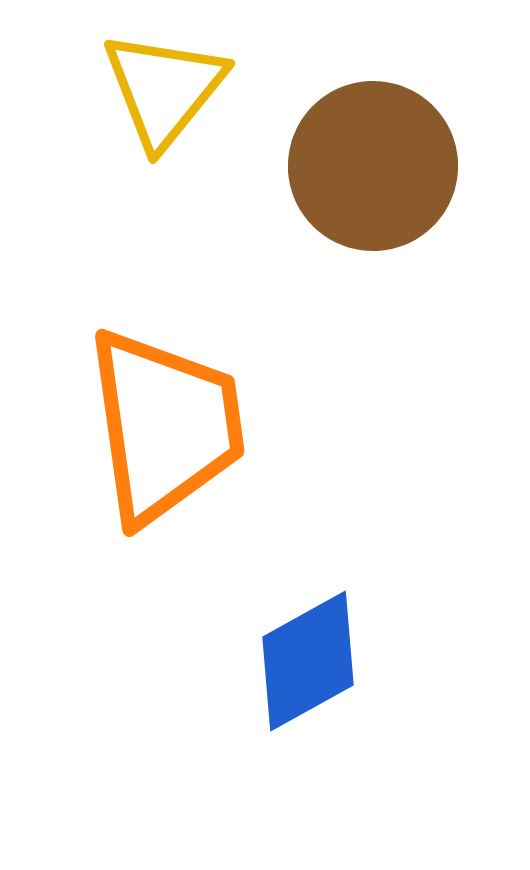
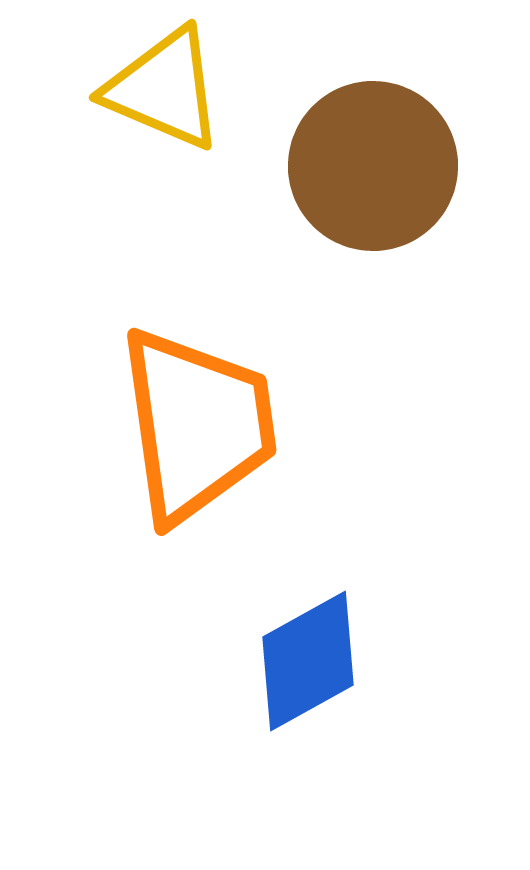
yellow triangle: rotated 46 degrees counterclockwise
orange trapezoid: moved 32 px right, 1 px up
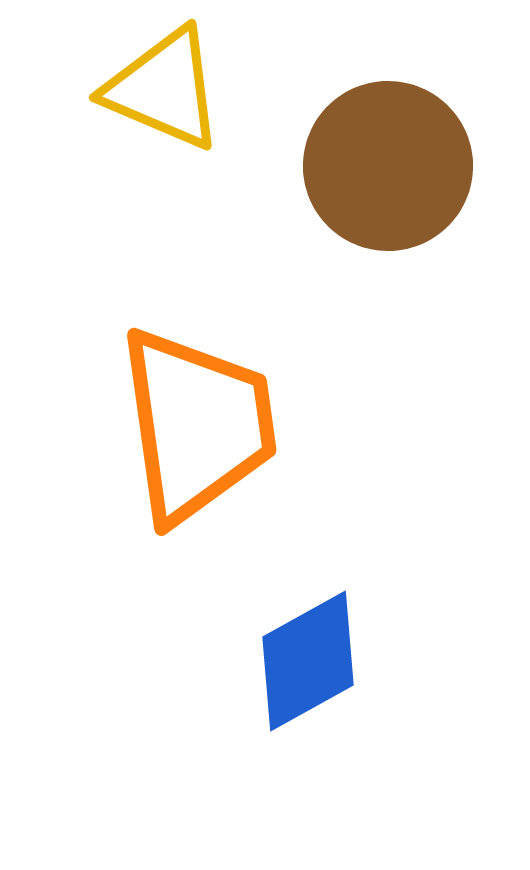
brown circle: moved 15 px right
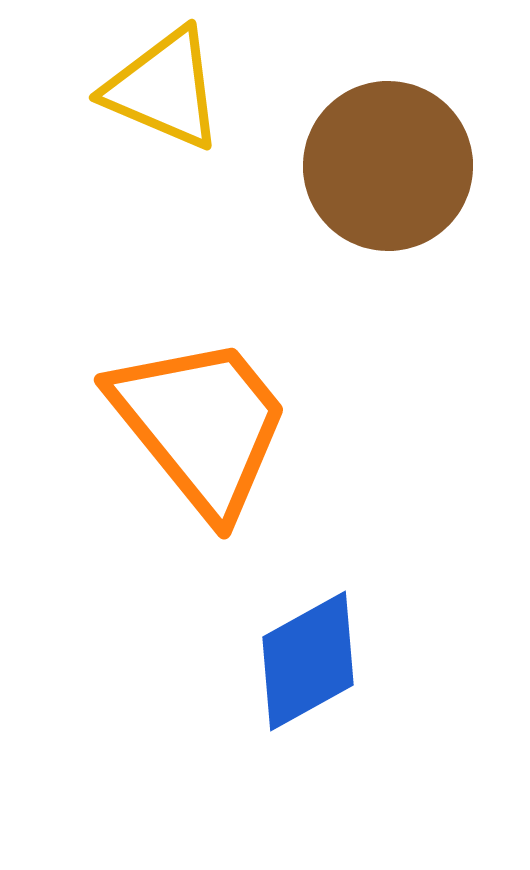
orange trapezoid: moved 4 px right; rotated 31 degrees counterclockwise
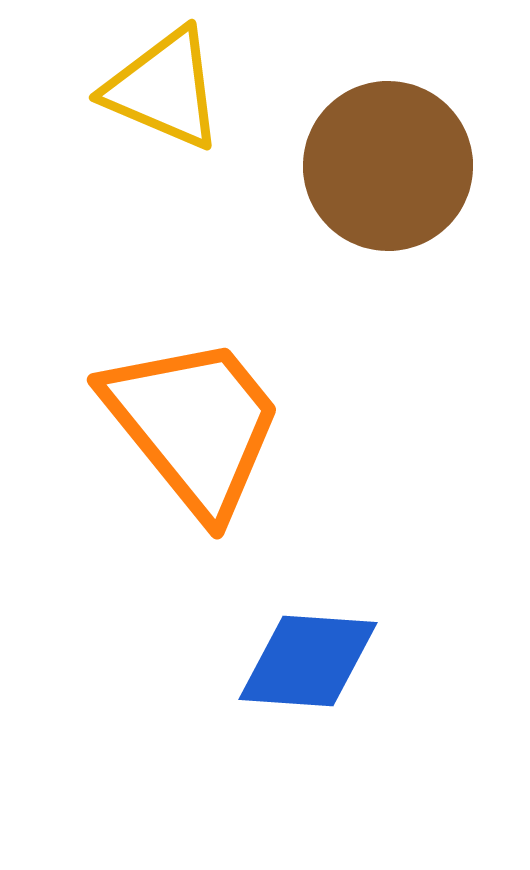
orange trapezoid: moved 7 px left
blue diamond: rotated 33 degrees clockwise
